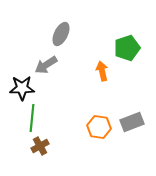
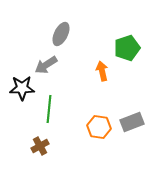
green line: moved 17 px right, 9 px up
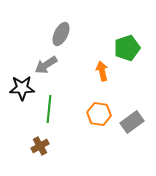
gray rectangle: rotated 15 degrees counterclockwise
orange hexagon: moved 13 px up
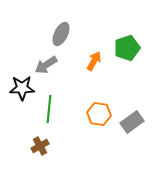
orange arrow: moved 8 px left, 10 px up; rotated 42 degrees clockwise
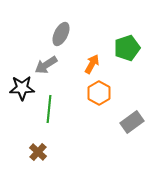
orange arrow: moved 2 px left, 3 px down
orange hexagon: moved 21 px up; rotated 20 degrees clockwise
brown cross: moved 2 px left, 6 px down; rotated 18 degrees counterclockwise
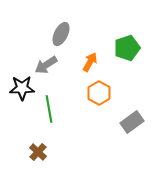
orange arrow: moved 2 px left, 2 px up
green line: rotated 16 degrees counterclockwise
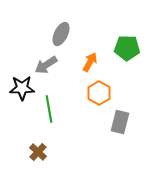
green pentagon: rotated 20 degrees clockwise
gray rectangle: moved 12 px left; rotated 40 degrees counterclockwise
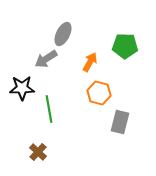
gray ellipse: moved 2 px right
green pentagon: moved 2 px left, 2 px up
gray arrow: moved 6 px up
orange hexagon: rotated 15 degrees counterclockwise
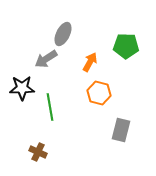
green pentagon: moved 1 px right
green line: moved 1 px right, 2 px up
gray rectangle: moved 1 px right, 8 px down
brown cross: rotated 18 degrees counterclockwise
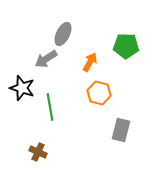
black star: rotated 20 degrees clockwise
